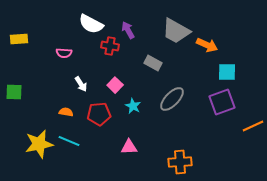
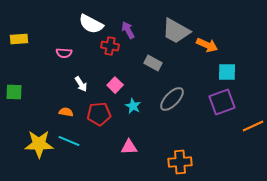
yellow star: rotated 12 degrees clockwise
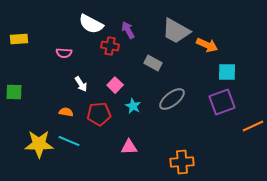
gray ellipse: rotated 8 degrees clockwise
orange cross: moved 2 px right
